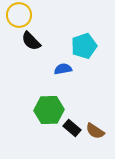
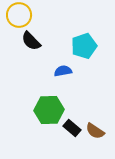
blue semicircle: moved 2 px down
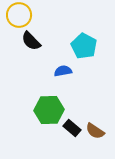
cyan pentagon: rotated 25 degrees counterclockwise
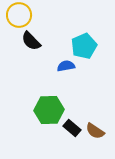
cyan pentagon: rotated 20 degrees clockwise
blue semicircle: moved 3 px right, 5 px up
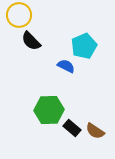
blue semicircle: rotated 36 degrees clockwise
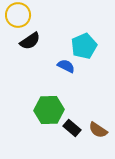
yellow circle: moved 1 px left
black semicircle: moved 1 px left; rotated 80 degrees counterclockwise
brown semicircle: moved 3 px right, 1 px up
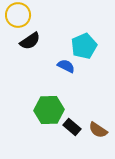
black rectangle: moved 1 px up
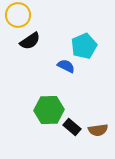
brown semicircle: rotated 42 degrees counterclockwise
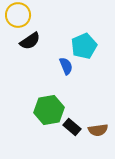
blue semicircle: rotated 42 degrees clockwise
green hexagon: rotated 8 degrees counterclockwise
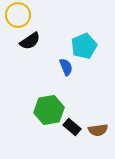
blue semicircle: moved 1 px down
